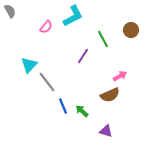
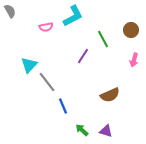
pink semicircle: rotated 40 degrees clockwise
pink arrow: moved 14 px right, 16 px up; rotated 136 degrees clockwise
green arrow: moved 19 px down
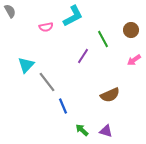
pink arrow: rotated 40 degrees clockwise
cyan triangle: moved 3 px left
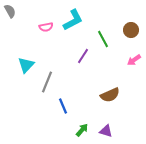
cyan L-shape: moved 4 px down
gray line: rotated 60 degrees clockwise
green arrow: rotated 88 degrees clockwise
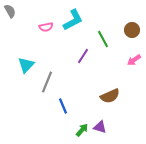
brown circle: moved 1 px right
brown semicircle: moved 1 px down
purple triangle: moved 6 px left, 4 px up
